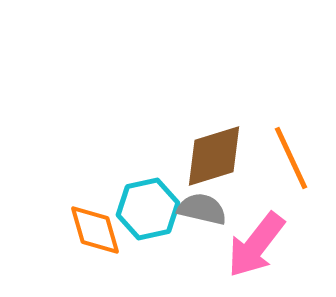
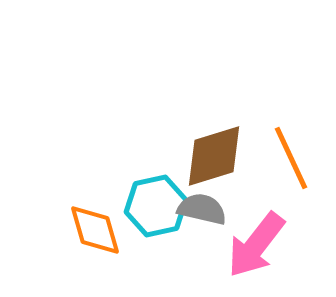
cyan hexagon: moved 8 px right, 3 px up
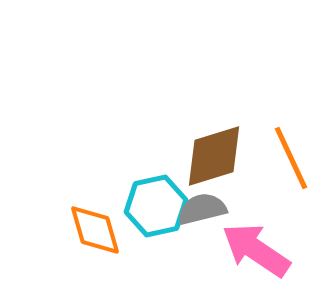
gray semicircle: rotated 27 degrees counterclockwise
pink arrow: moved 5 px down; rotated 86 degrees clockwise
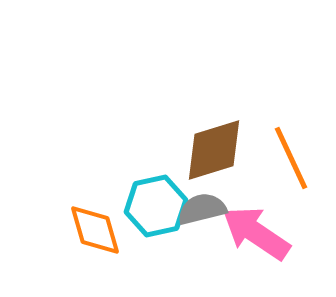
brown diamond: moved 6 px up
pink arrow: moved 17 px up
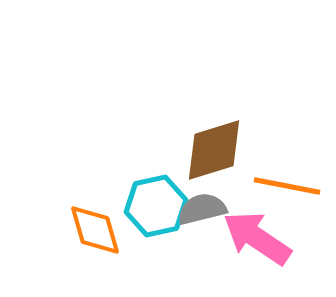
orange line: moved 4 px left, 28 px down; rotated 54 degrees counterclockwise
pink arrow: moved 1 px right, 5 px down
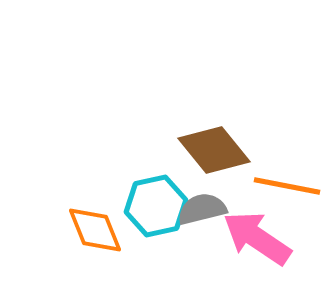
brown diamond: rotated 68 degrees clockwise
orange diamond: rotated 6 degrees counterclockwise
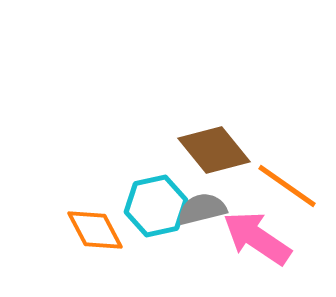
orange line: rotated 24 degrees clockwise
orange diamond: rotated 6 degrees counterclockwise
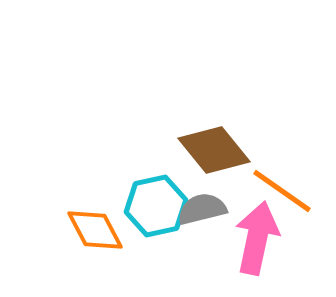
orange line: moved 5 px left, 5 px down
pink arrow: rotated 68 degrees clockwise
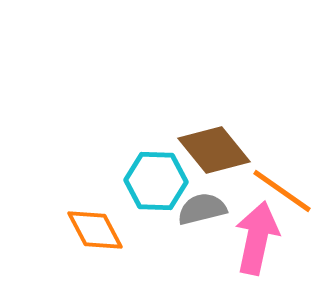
cyan hexagon: moved 25 px up; rotated 14 degrees clockwise
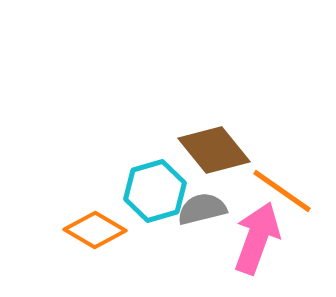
cyan hexagon: moved 1 px left, 10 px down; rotated 18 degrees counterclockwise
orange diamond: rotated 32 degrees counterclockwise
pink arrow: rotated 8 degrees clockwise
